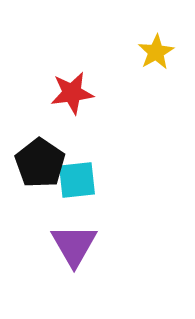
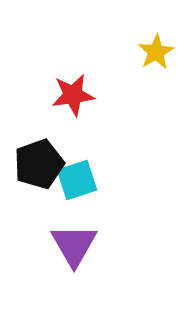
red star: moved 1 px right, 2 px down
black pentagon: moved 1 px left, 1 px down; rotated 18 degrees clockwise
cyan square: rotated 12 degrees counterclockwise
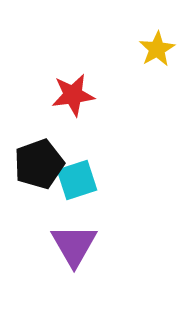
yellow star: moved 1 px right, 3 px up
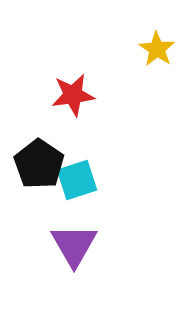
yellow star: rotated 9 degrees counterclockwise
black pentagon: rotated 18 degrees counterclockwise
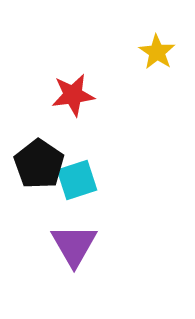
yellow star: moved 3 px down
